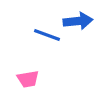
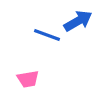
blue arrow: rotated 24 degrees counterclockwise
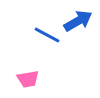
blue line: rotated 8 degrees clockwise
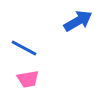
blue line: moved 23 px left, 13 px down
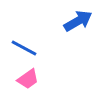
pink trapezoid: rotated 25 degrees counterclockwise
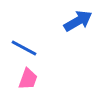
pink trapezoid: rotated 35 degrees counterclockwise
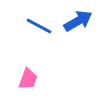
blue line: moved 15 px right, 22 px up
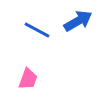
blue line: moved 2 px left, 4 px down
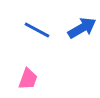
blue arrow: moved 4 px right, 7 px down
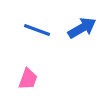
blue line: rotated 8 degrees counterclockwise
